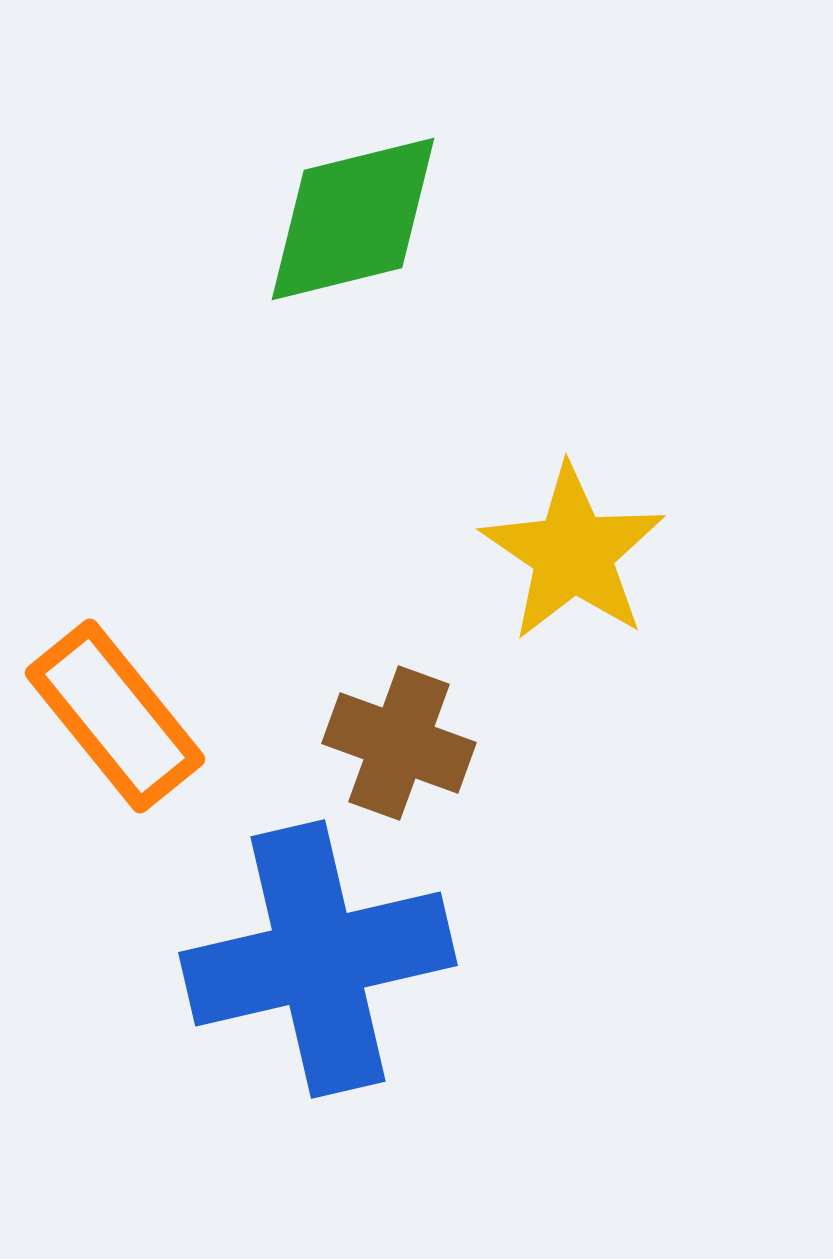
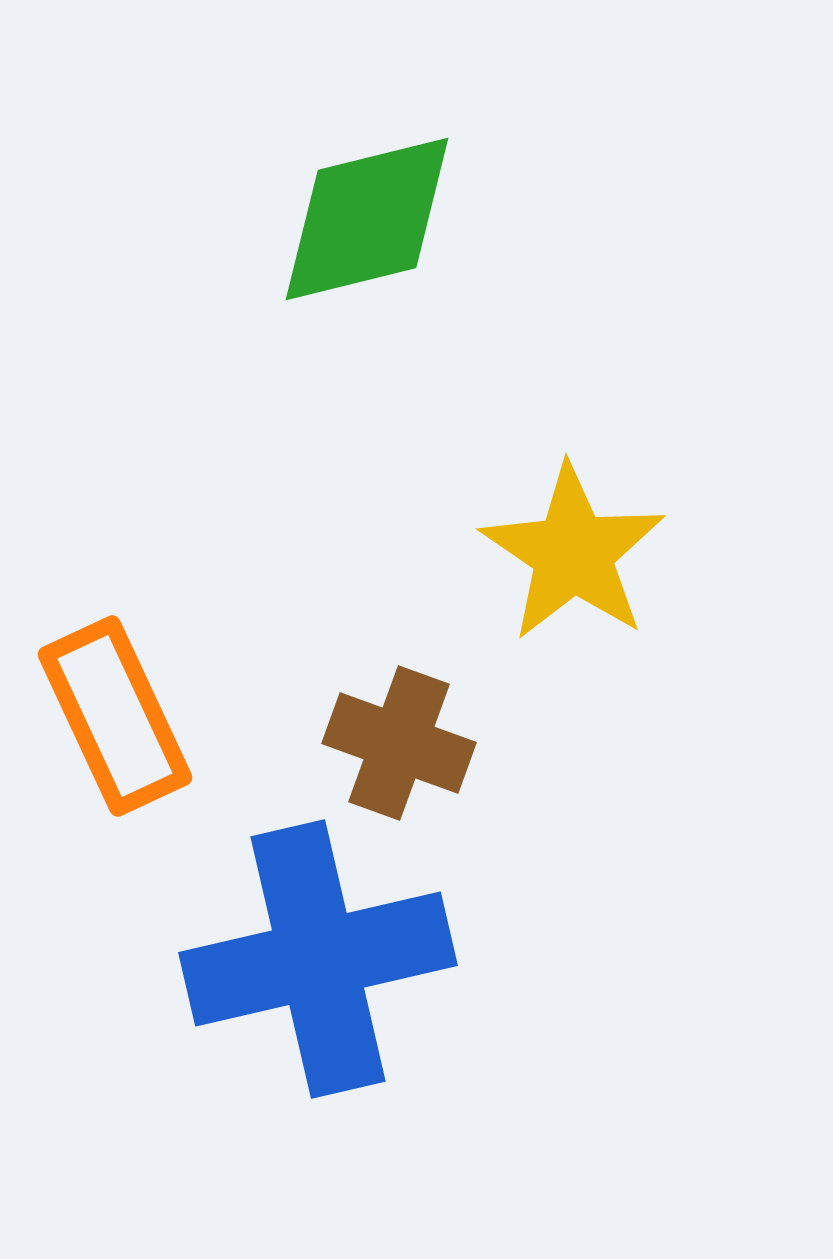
green diamond: moved 14 px right
orange rectangle: rotated 14 degrees clockwise
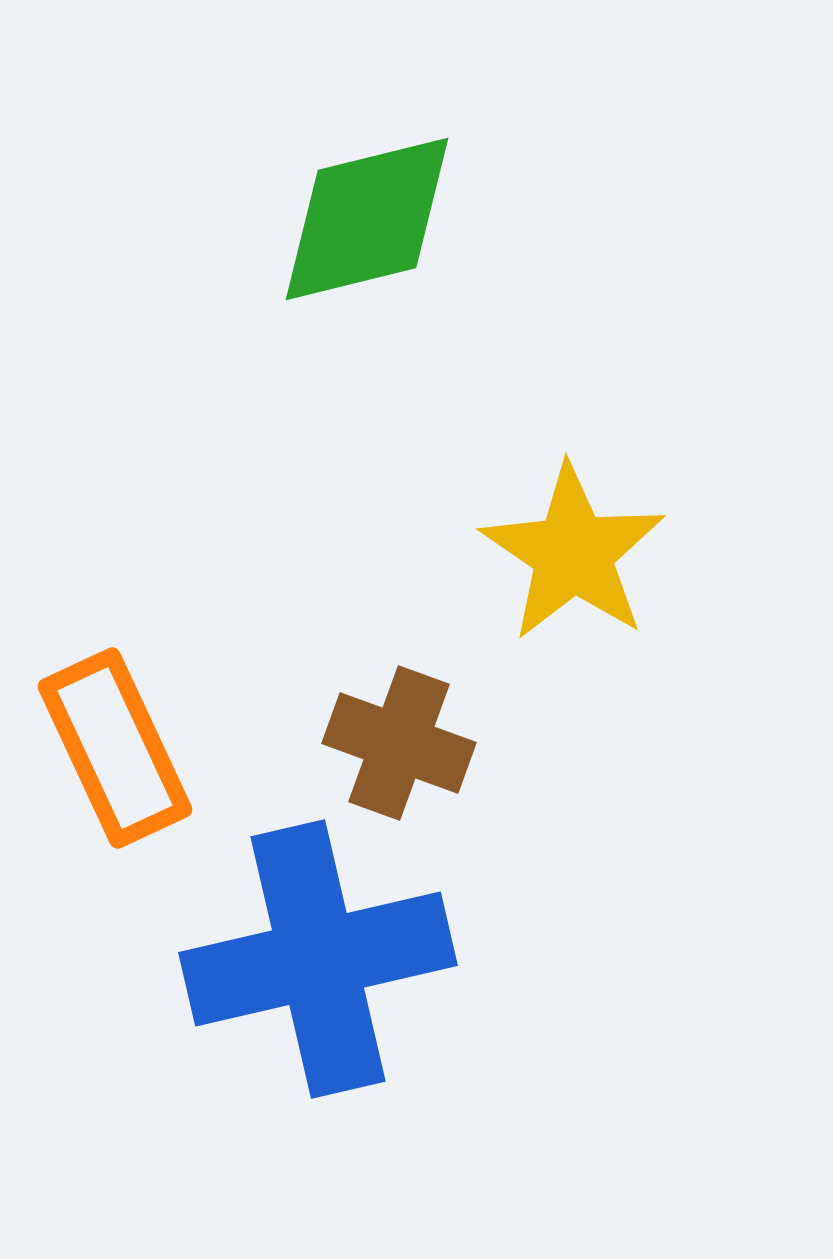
orange rectangle: moved 32 px down
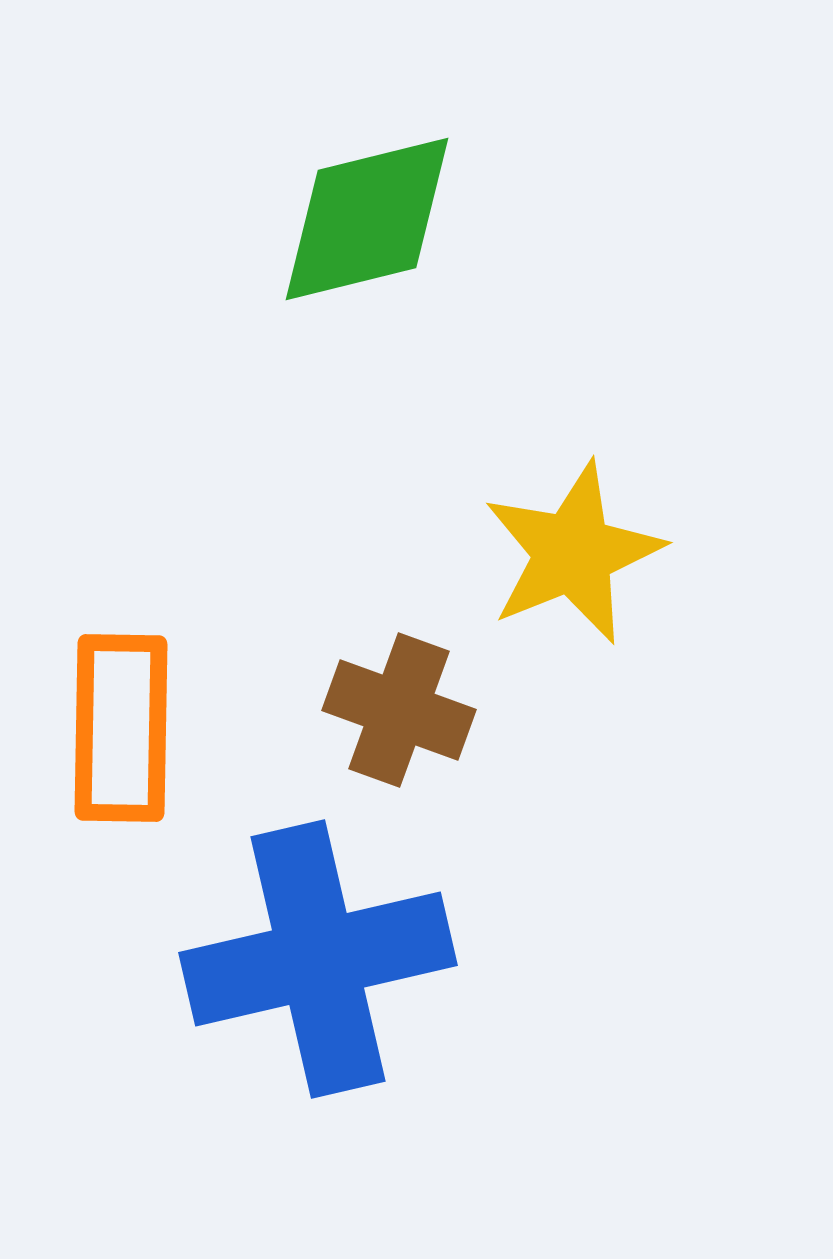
yellow star: rotated 16 degrees clockwise
brown cross: moved 33 px up
orange rectangle: moved 6 px right, 20 px up; rotated 26 degrees clockwise
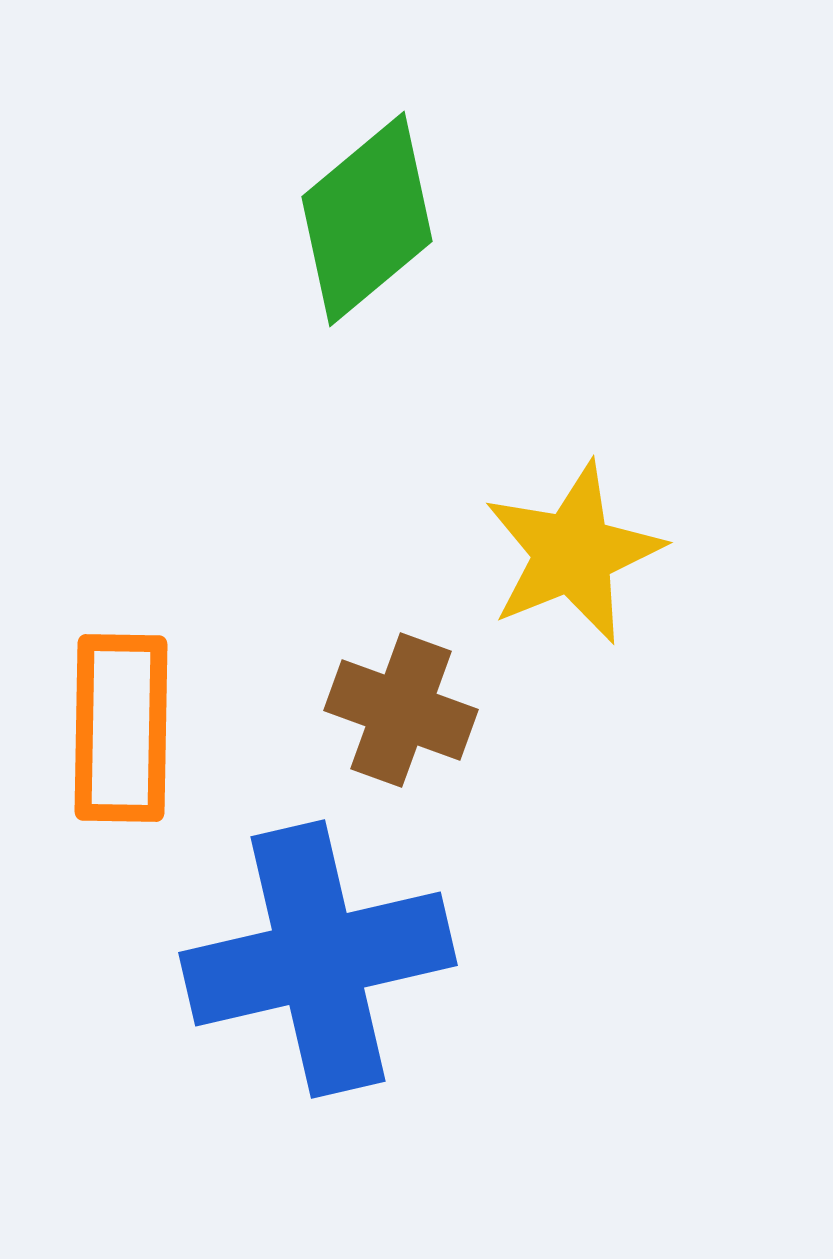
green diamond: rotated 26 degrees counterclockwise
brown cross: moved 2 px right
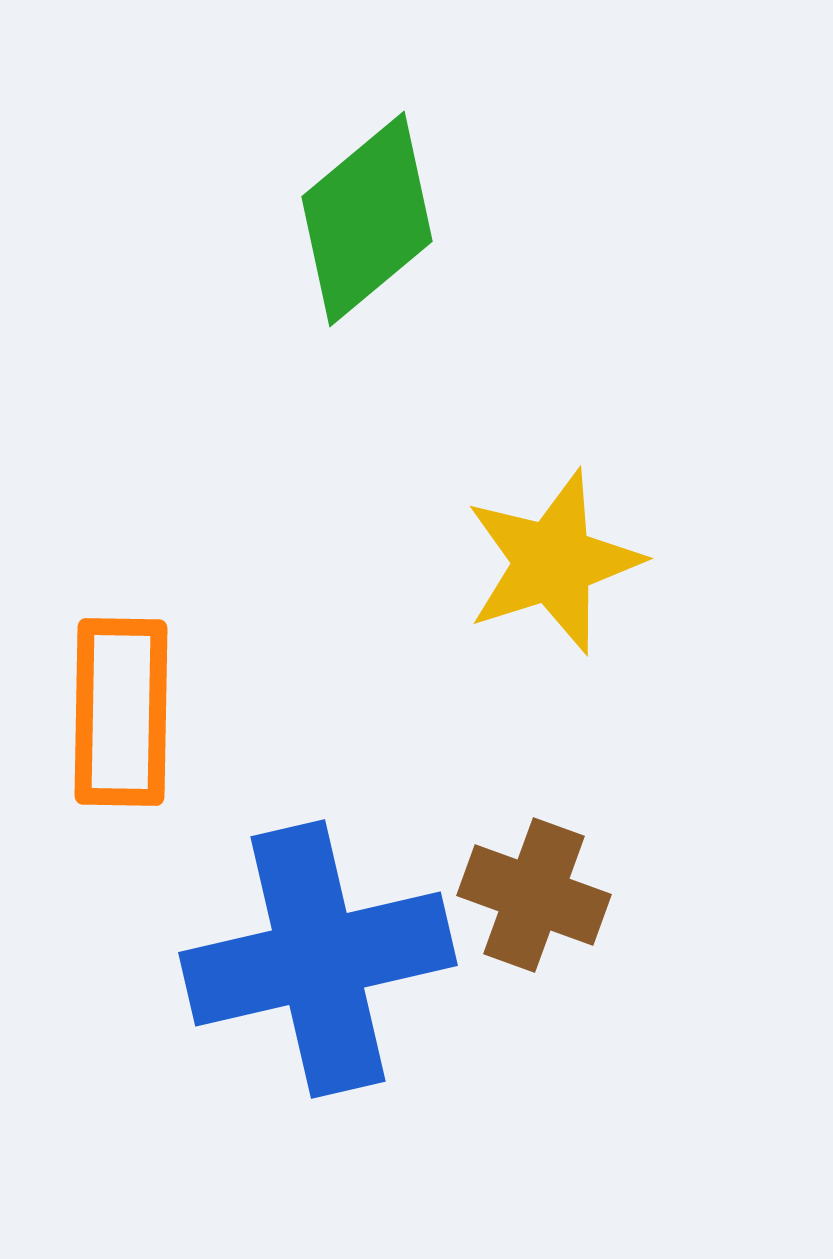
yellow star: moved 20 px left, 9 px down; rotated 4 degrees clockwise
brown cross: moved 133 px right, 185 px down
orange rectangle: moved 16 px up
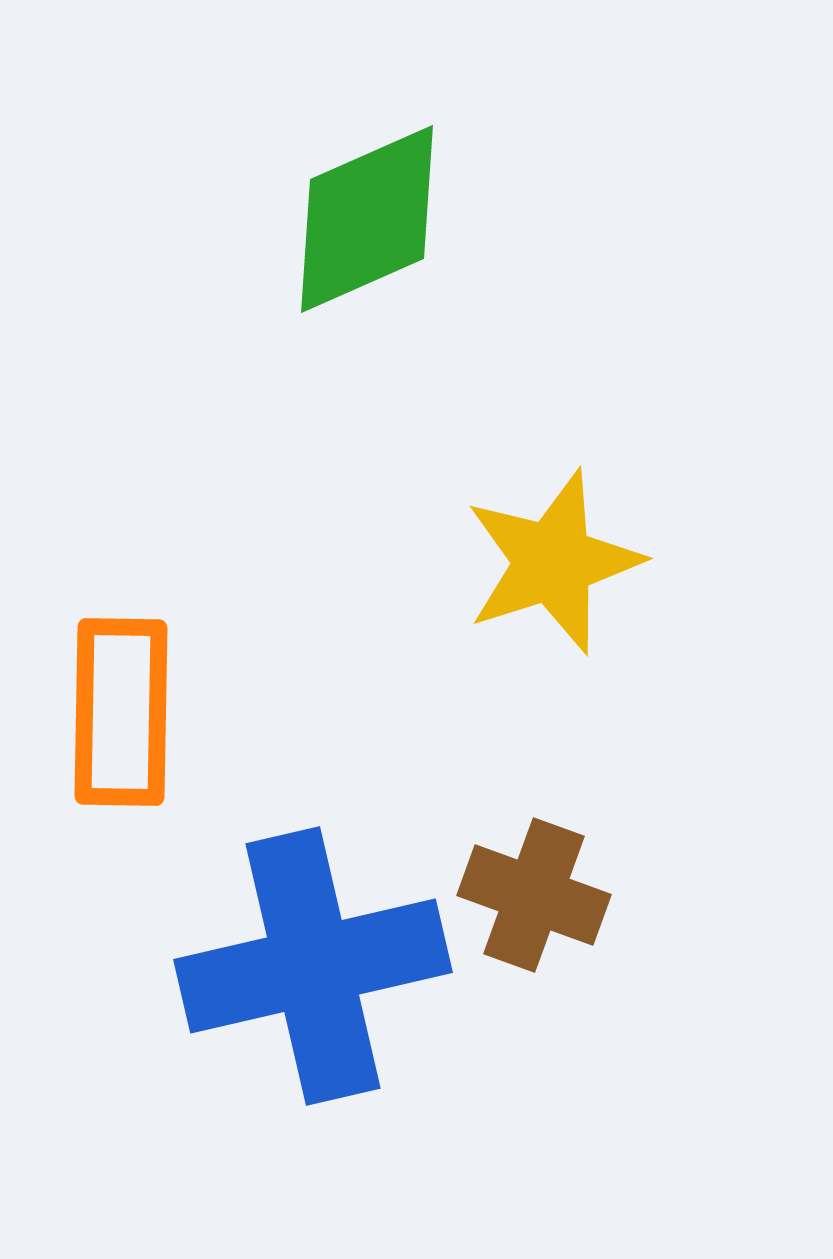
green diamond: rotated 16 degrees clockwise
blue cross: moved 5 px left, 7 px down
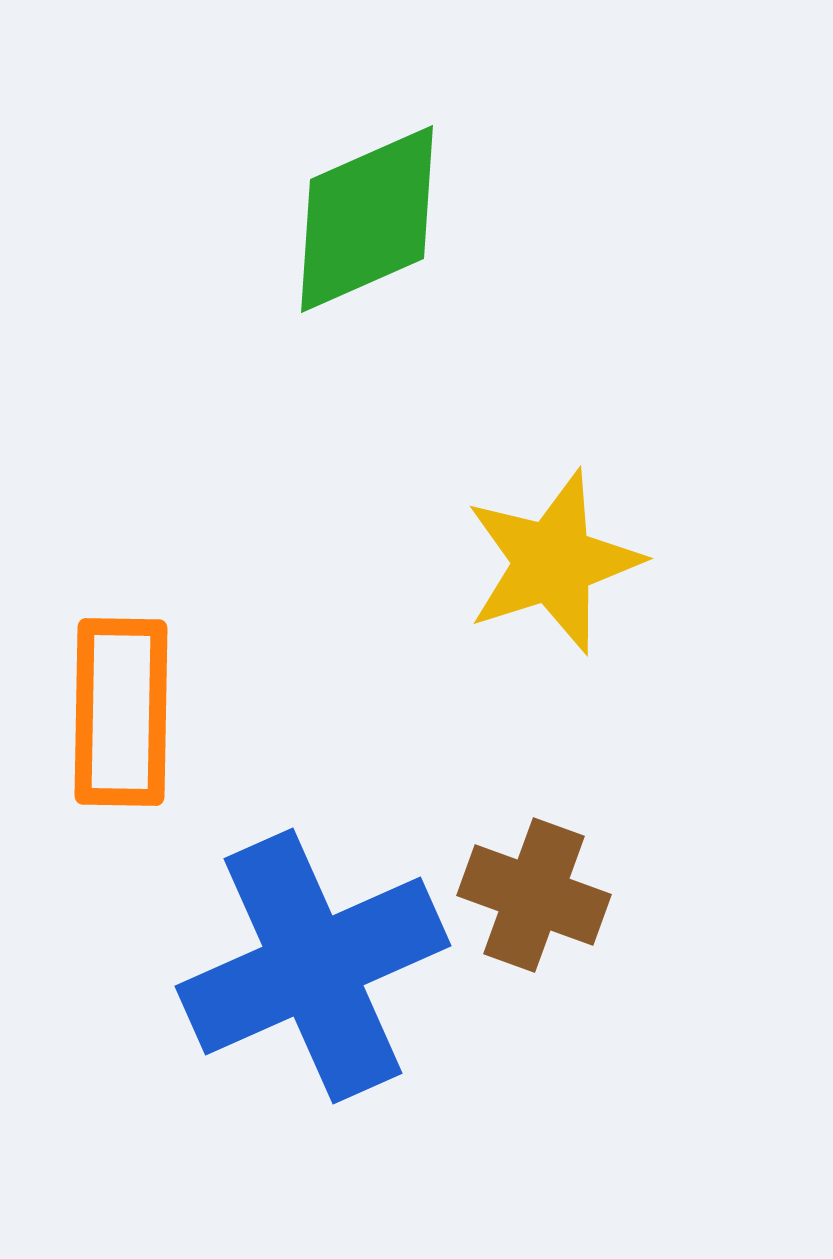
blue cross: rotated 11 degrees counterclockwise
